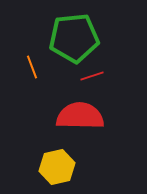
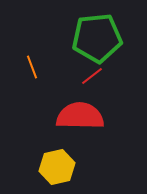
green pentagon: moved 23 px right
red line: rotated 20 degrees counterclockwise
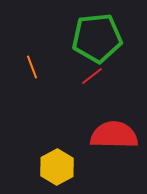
red semicircle: moved 34 px right, 19 px down
yellow hexagon: rotated 16 degrees counterclockwise
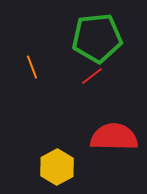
red semicircle: moved 2 px down
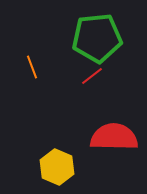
yellow hexagon: rotated 8 degrees counterclockwise
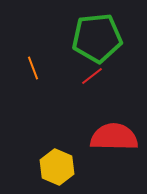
orange line: moved 1 px right, 1 px down
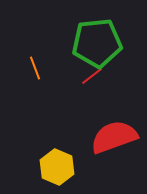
green pentagon: moved 5 px down
orange line: moved 2 px right
red semicircle: rotated 21 degrees counterclockwise
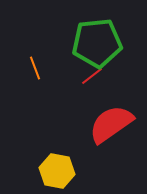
red semicircle: moved 3 px left, 13 px up; rotated 15 degrees counterclockwise
yellow hexagon: moved 4 px down; rotated 12 degrees counterclockwise
